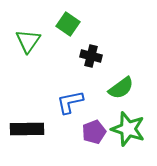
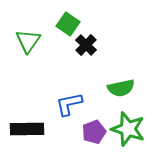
black cross: moved 5 px left, 11 px up; rotated 30 degrees clockwise
green semicircle: rotated 24 degrees clockwise
blue L-shape: moved 1 px left, 2 px down
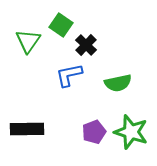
green square: moved 7 px left, 1 px down
green semicircle: moved 3 px left, 5 px up
blue L-shape: moved 29 px up
green star: moved 3 px right, 3 px down
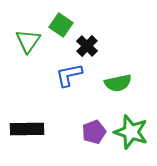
black cross: moved 1 px right, 1 px down
